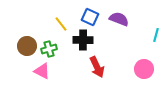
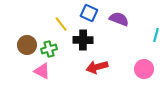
blue square: moved 1 px left, 4 px up
brown circle: moved 1 px up
red arrow: rotated 100 degrees clockwise
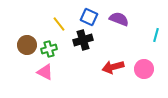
blue square: moved 4 px down
yellow line: moved 2 px left
black cross: rotated 18 degrees counterclockwise
red arrow: moved 16 px right
pink triangle: moved 3 px right, 1 px down
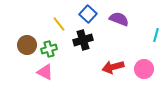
blue square: moved 1 px left, 3 px up; rotated 18 degrees clockwise
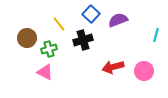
blue square: moved 3 px right
purple semicircle: moved 1 px left, 1 px down; rotated 42 degrees counterclockwise
brown circle: moved 7 px up
pink circle: moved 2 px down
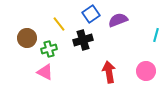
blue square: rotated 12 degrees clockwise
red arrow: moved 4 px left, 5 px down; rotated 95 degrees clockwise
pink circle: moved 2 px right
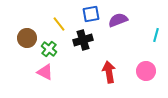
blue square: rotated 24 degrees clockwise
green cross: rotated 35 degrees counterclockwise
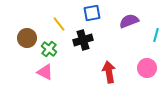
blue square: moved 1 px right, 1 px up
purple semicircle: moved 11 px right, 1 px down
pink circle: moved 1 px right, 3 px up
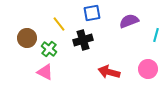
pink circle: moved 1 px right, 1 px down
red arrow: rotated 65 degrees counterclockwise
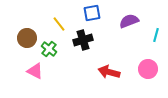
pink triangle: moved 10 px left, 1 px up
